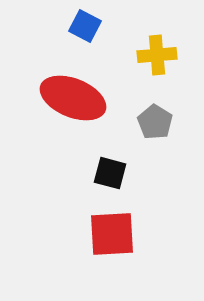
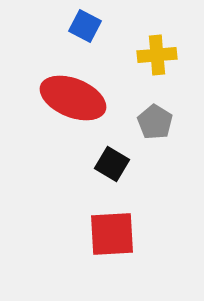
black square: moved 2 px right, 9 px up; rotated 16 degrees clockwise
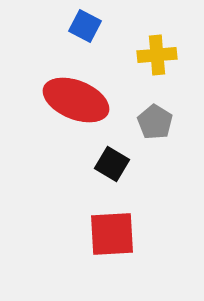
red ellipse: moved 3 px right, 2 px down
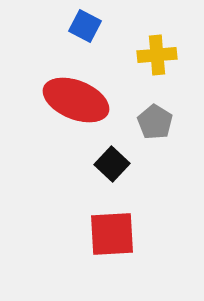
black square: rotated 12 degrees clockwise
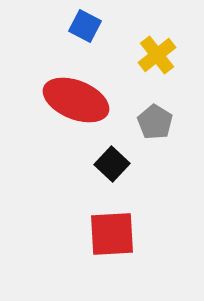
yellow cross: rotated 33 degrees counterclockwise
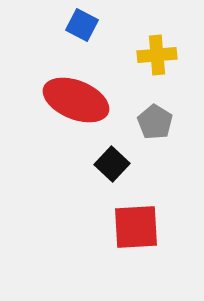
blue square: moved 3 px left, 1 px up
yellow cross: rotated 33 degrees clockwise
red square: moved 24 px right, 7 px up
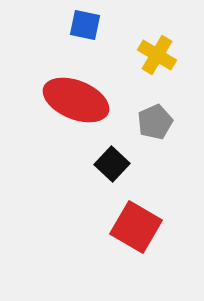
blue square: moved 3 px right; rotated 16 degrees counterclockwise
yellow cross: rotated 36 degrees clockwise
gray pentagon: rotated 16 degrees clockwise
red square: rotated 33 degrees clockwise
